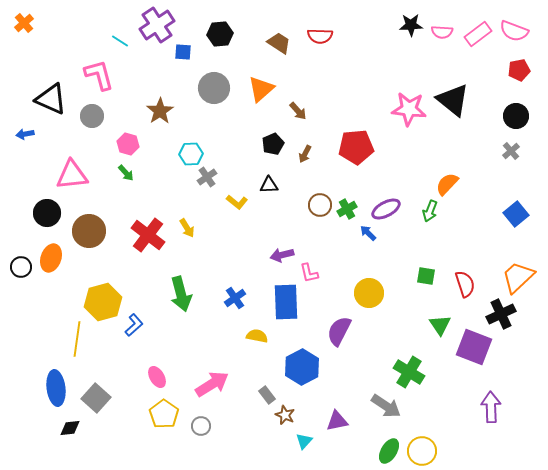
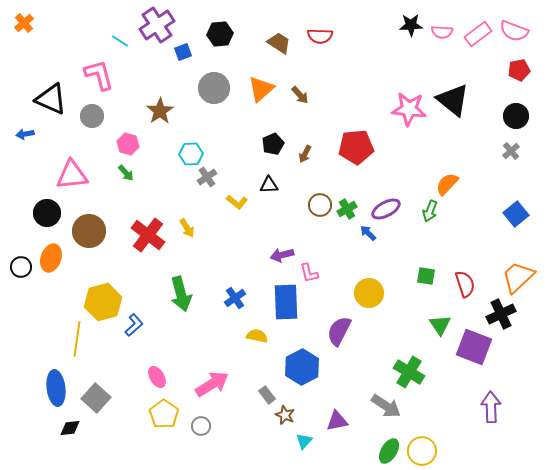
blue square at (183, 52): rotated 24 degrees counterclockwise
brown arrow at (298, 111): moved 2 px right, 16 px up
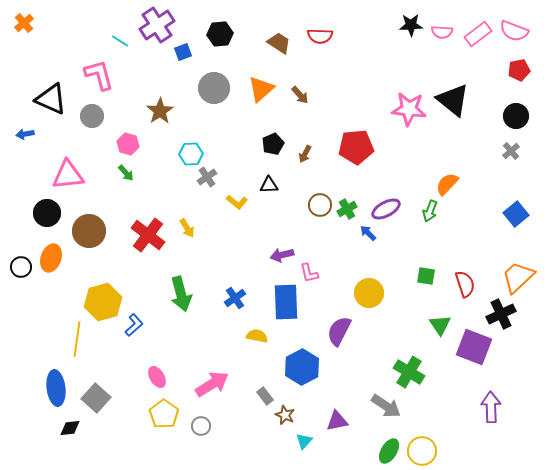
pink triangle at (72, 175): moved 4 px left
gray rectangle at (267, 395): moved 2 px left, 1 px down
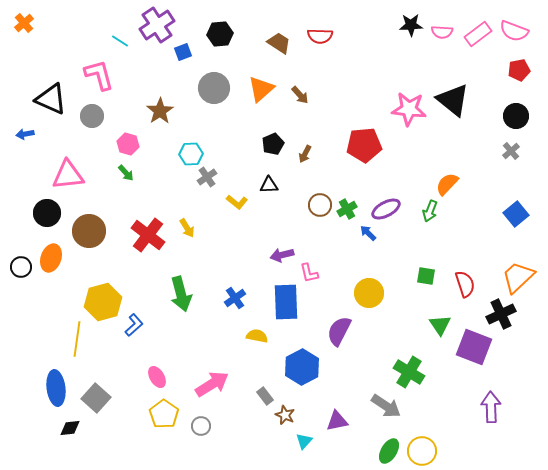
red pentagon at (356, 147): moved 8 px right, 2 px up
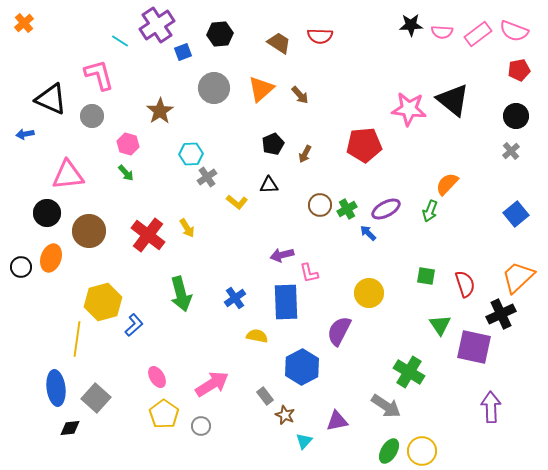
purple square at (474, 347): rotated 9 degrees counterclockwise
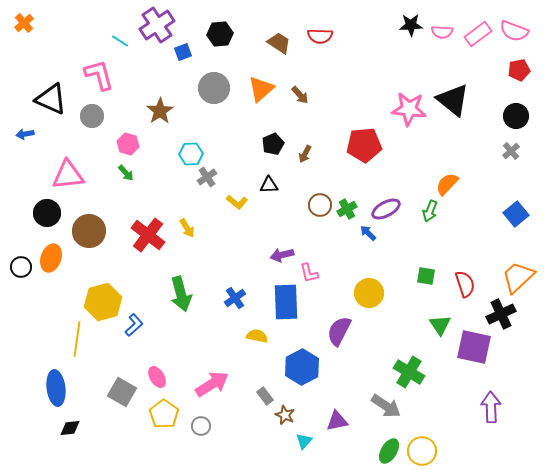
gray square at (96, 398): moved 26 px right, 6 px up; rotated 12 degrees counterclockwise
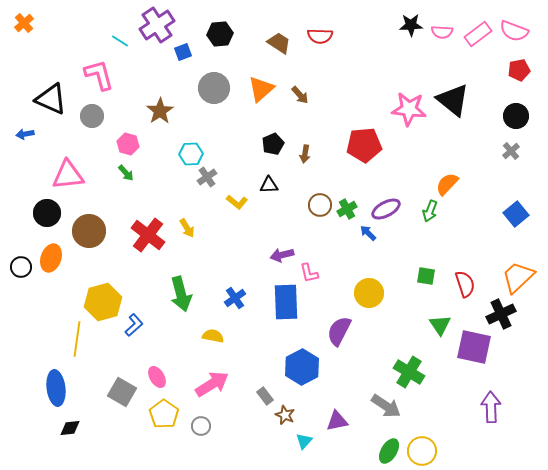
brown arrow at (305, 154): rotated 18 degrees counterclockwise
yellow semicircle at (257, 336): moved 44 px left
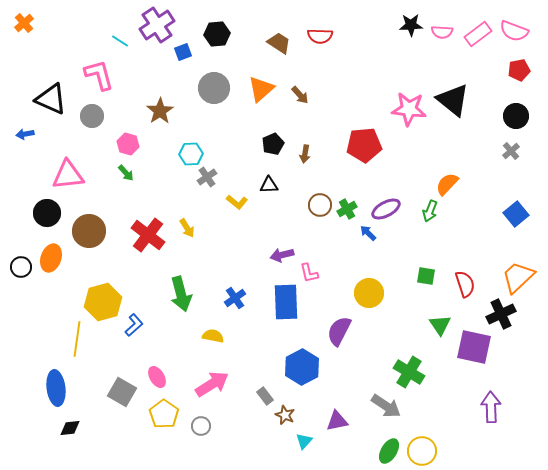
black hexagon at (220, 34): moved 3 px left
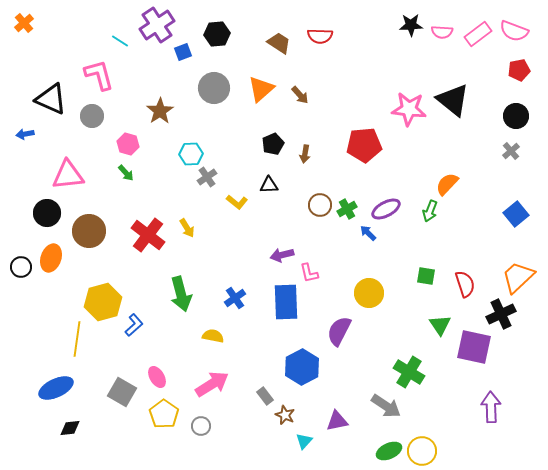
blue ellipse at (56, 388): rotated 72 degrees clockwise
green ellipse at (389, 451): rotated 35 degrees clockwise
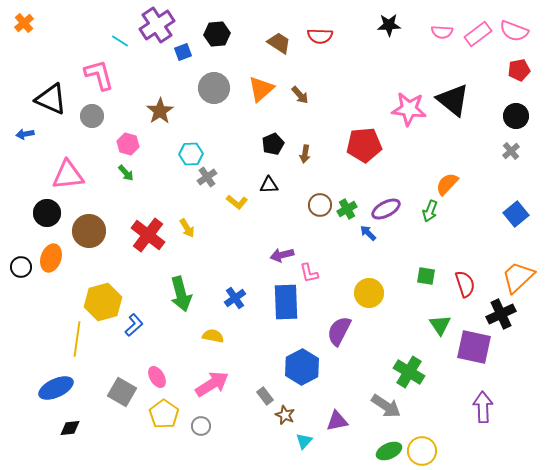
black star at (411, 25): moved 22 px left
purple arrow at (491, 407): moved 8 px left
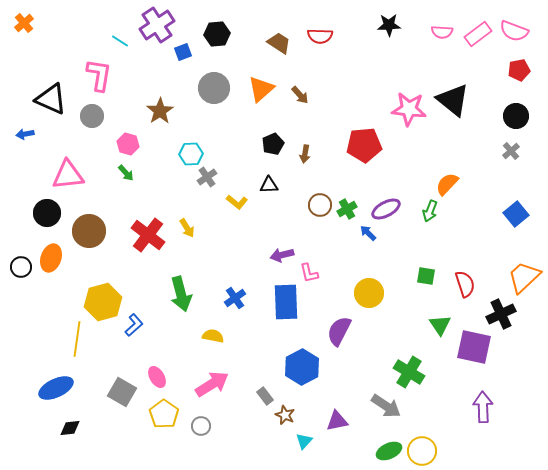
pink L-shape at (99, 75): rotated 24 degrees clockwise
orange trapezoid at (518, 277): moved 6 px right
